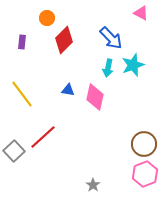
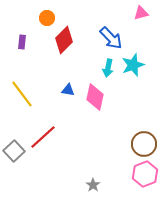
pink triangle: rotated 42 degrees counterclockwise
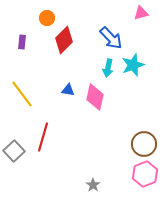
red line: rotated 32 degrees counterclockwise
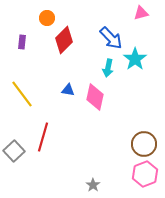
cyan star: moved 2 px right, 6 px up; rotated 15 degrees counterclockwise
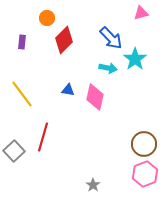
cyan arrow: rotated 90 degrees counterclockwise
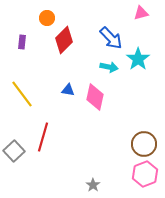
cyan star: moved 3 px right
cyan arrow: moved 1 px right, 1 px up
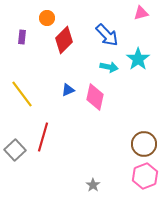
blue arrow: moved 4 px left, 3 px up
purple rectangle: moved 5 px up
blue triangle: rotated 32 degrees counterclockwise
gray square: moved 1 px right, 1 px up
pink hexagon: moved 2 px down
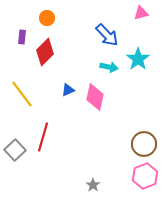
red diamond: moved 19 px left, 12 px down
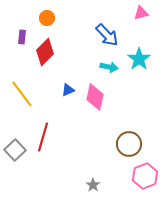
cyan star: moved 1 px right
brown circle: moved 15 px left
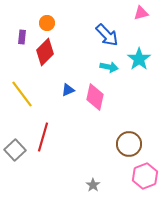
orange circle: moved 5 px down
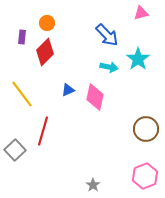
cyan star: moved 1 px left
red line: moved 6 px up
brown circle: moved 17 px right, 15 px up
